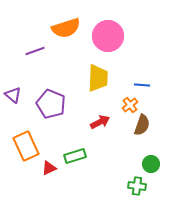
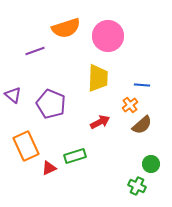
brown semicircle: rotated 30 degrees clockwise
green cross: rotated 18 degrees clockwise
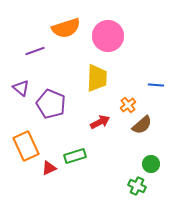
yellow trapezoid: moved 1 px left
blue line: moved 14 px right
purple triangle: moved 8 px right, 7 px up
orange cross: moved 2 px left
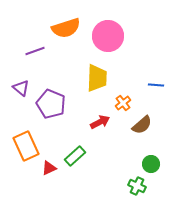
orange cross: moved 5 px left, 2 px up
green rectangle: rotated 25 degrees counterclockwise
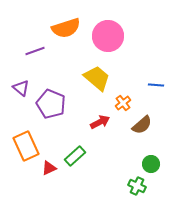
yellow trapezoid: rotated 52 degrees counterclockwise
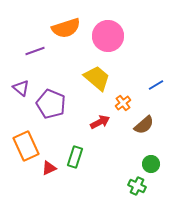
blue line: rotated 35 degrees counterclockwise
brown semicircle: moved 2 px right
green rectangle: moved 1 px down; rotated 30 degrees counterclockwise
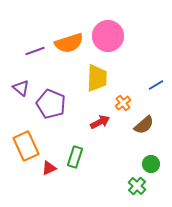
orange semicircle: moved 3 px right, 15 px down
yellow trapezoid: rotated 52 degrees clockwise
green cross: rotated 18 degrees clockwise
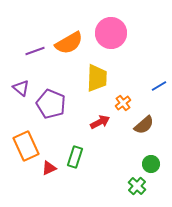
pink circle: moved 3 px right, 3 px up
orange semicircle: rotated 12 degrees counterclockwise
blue line: moved 3 px right, 1 px down
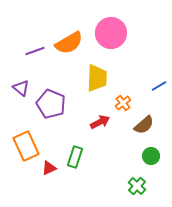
green circle: moved 8 px up
